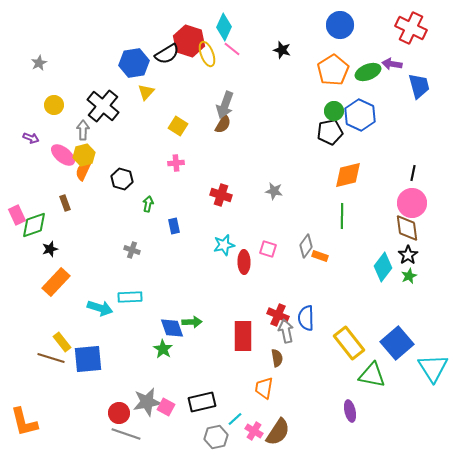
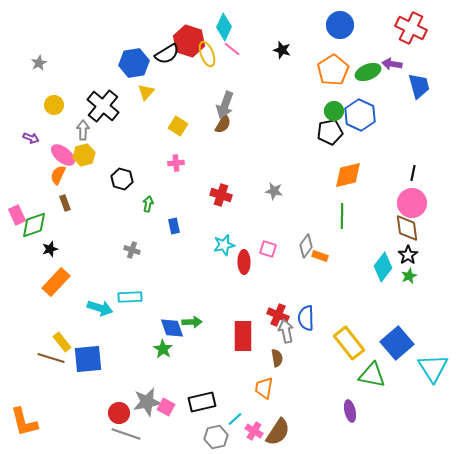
orange semicircle at (83, 171): moved 25 px left, 4 px down
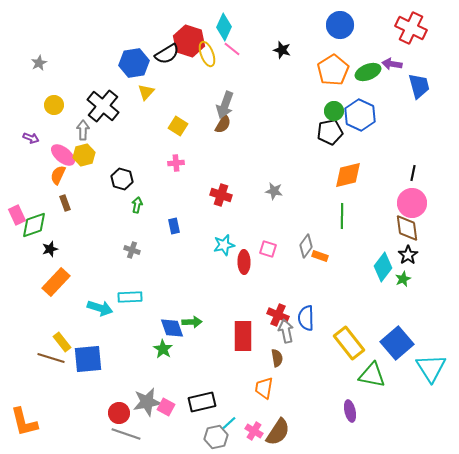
green arrow at (148, 204): moved 11 px left, 1 px down
green star at (409, 276): moved 6 px left, 3 px down
cyan triangle at (433, 368): moved 2 px left
cyan line at (235, 419): moved 6 px left, 4 px down
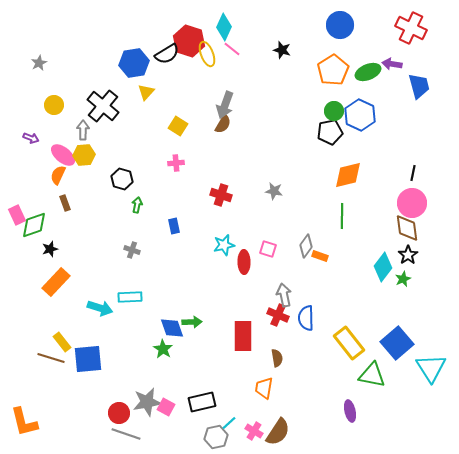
yellow hexagon at (84, 155): rotated 10 degrees clockwise
gray arrow at (286, 331): moved 2 px left, 36 px up
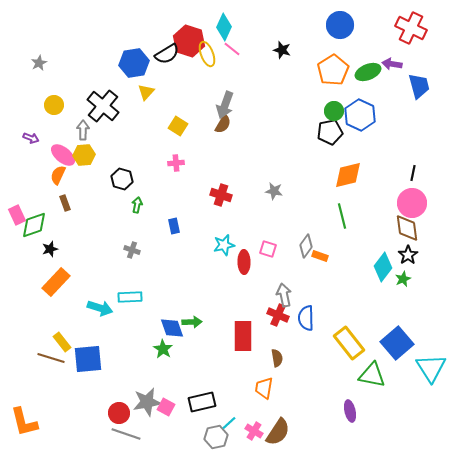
green line at (342, 216): rotated 15 degrees counterclockwise
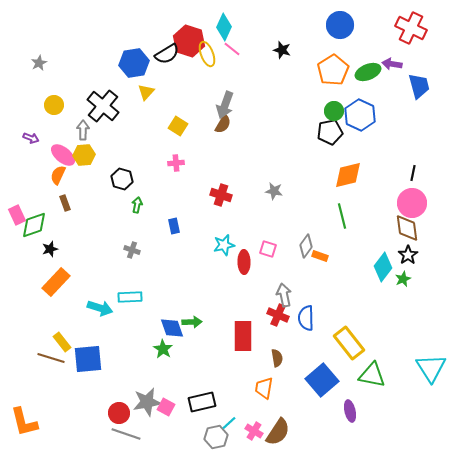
blue square at (397, 343): moved 75 px left, 37 px down
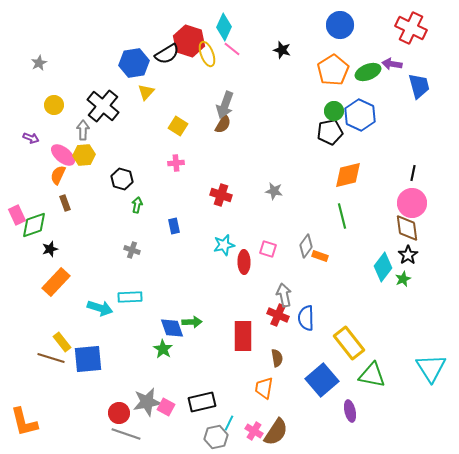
cyan line at (229, 423): rotated 21 degrees counterclockwise
brown semicircle at (278, 432): moved 2 px left
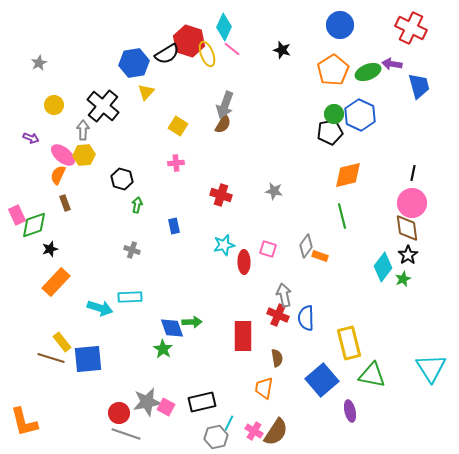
green circle at (334, 111): moved 3 px down
yellow rectangle at (349, 343): rotated 24 degrees clockwise
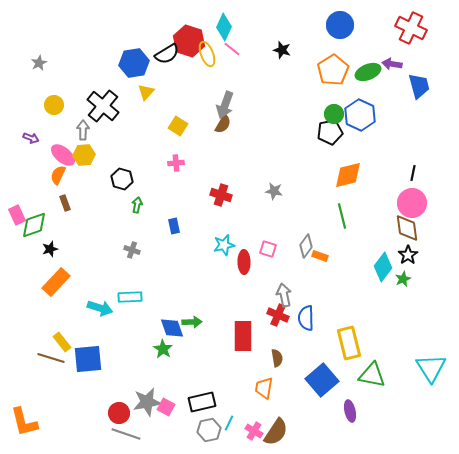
gray hexagon at (216, 437): moved 7 px left, 7 px up
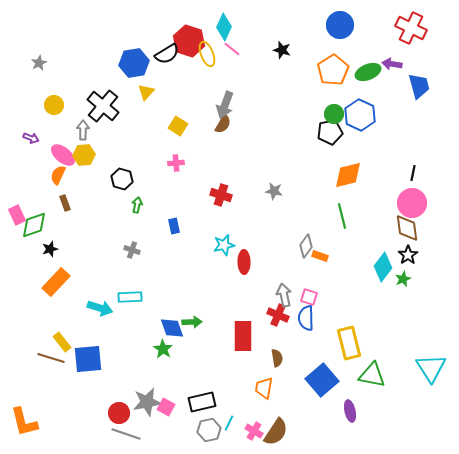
pink square at (268, 249): moved 41 px right, 48 px down
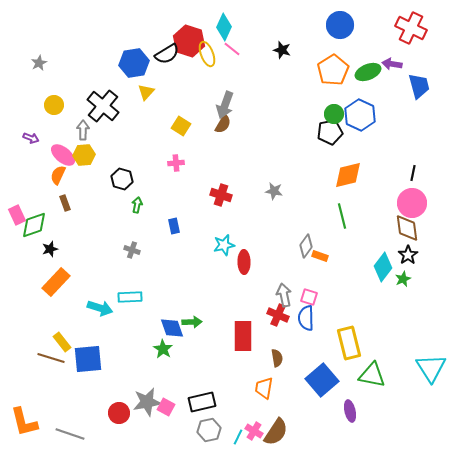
yellow square at (178, 126): moved 3 px right
cyan line at (229, 423): moved 9 px right, 14 px down
gray line at (126, 434): moved 56 px left
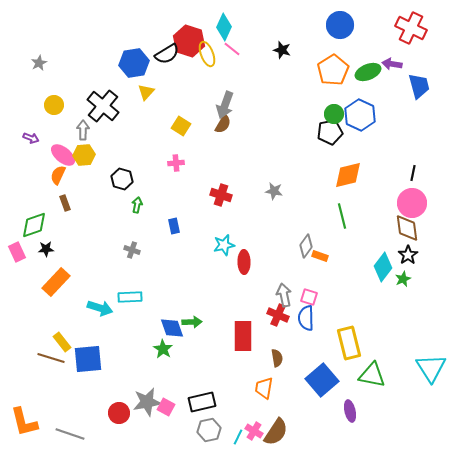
pink rectangle at (17, 215): moved 37 px down
black star at (50, 249): moved 4 px left; rotated 14 degrees clockwise
